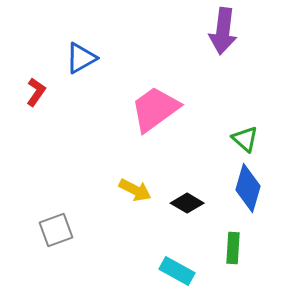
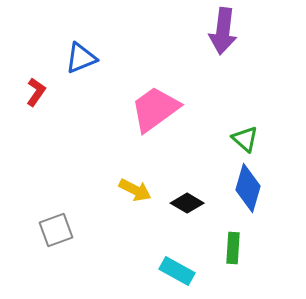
blue triangle: rotated 8 degrees clockwise
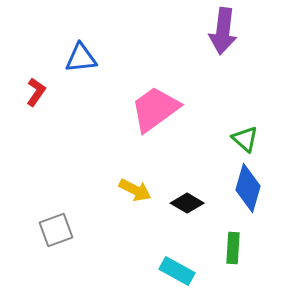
blue triangle: rotated 16 degrees clockwise
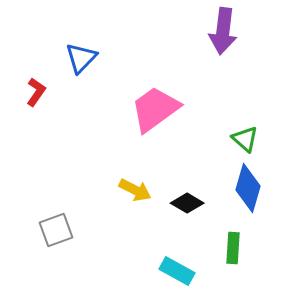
blue triangle: rotated 40 degrees counterclockwise
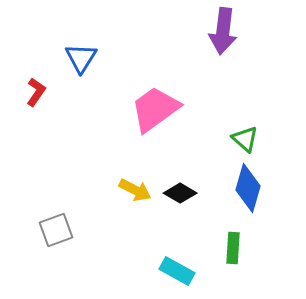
blue triangle: rotated 12 degrees counterclockwise
black diamond: moved 7 px left, 10 px up
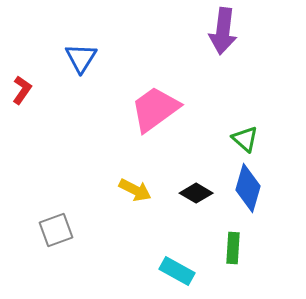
red L-shape: moved 14 px left, 2 px up
black diamond: moved 16 px right
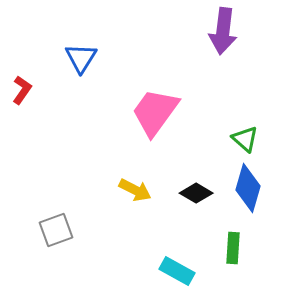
pink trapezoid: moved 3 px down; rotated 18 degrees counterclockwise
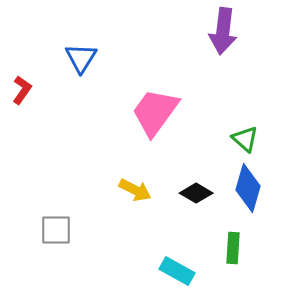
gray square: rotated 20 degrees clockwise
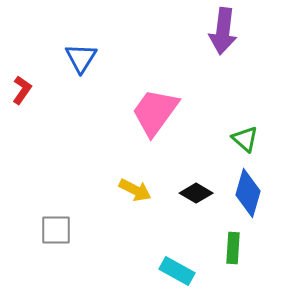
blue diamond: moved 5 px down
